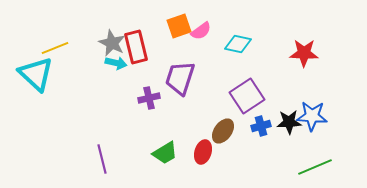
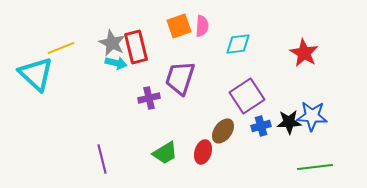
pink semicircle: moved 1 px right, 5 px up; rotated 50 degrees counterclockwise
cyan diamond: rotated 20 degrees counterclockwise
yellow line: moved 6 px right
red star: rotated 28 degrees clockwise
green line: rotated 16 degrees clockwise
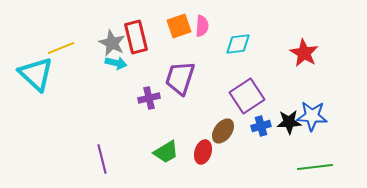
red rectangle: moved 10 px up
green trapezoid: moved 1 px right, 1 px up
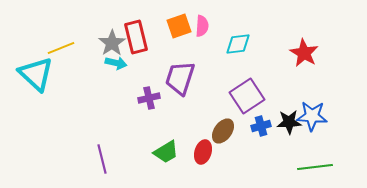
gray star: rotated 12 degrees clockwise
